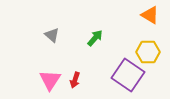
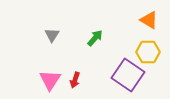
orange triangle: moved 1 px left, 5 px down
gray triangle: rotated 21 degrees clockwise
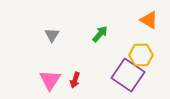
green arrow: moved 5 px right, 4 px up
yellow hexagon: moved 7 px left, 3 px down
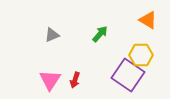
orange triangle: moved 1 px left
gray triangle: rotated 35 degrees clockwise
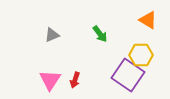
green arrow: rotated 102 degrees clockwise
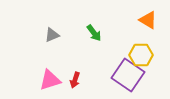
green arrow: moved 6 px left, 1 px up
pink triangle: rotated 40 degrees clockwise
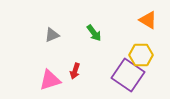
red arrow: moved 9 px up
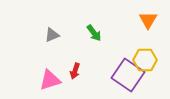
orange triangle: rotated 30 degrees clockwise
yellow hexagon: moved 4 px right, 5 px down
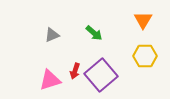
orange triangle: moved 5 px left
green arrow: rotated 12 degrees counterclockwise
yellow hexagon: moved 4 px up
purple square: moved 27 px left; rotated 16 degrees clockwise
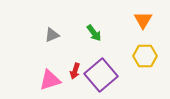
green arrow: rotated 12 degrees clockwise
